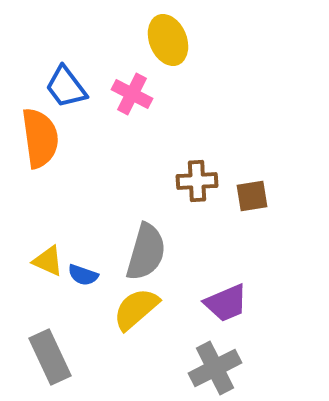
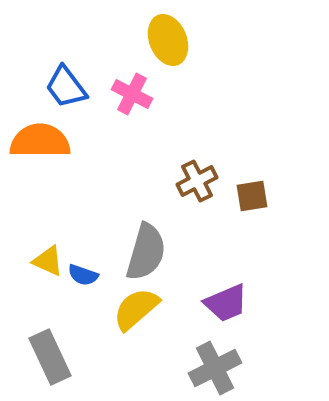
orange semicircle: moved 3 px down; rotated 82 degrees counterclockwise
brown cross: rotated 24 degrees counterclockwise
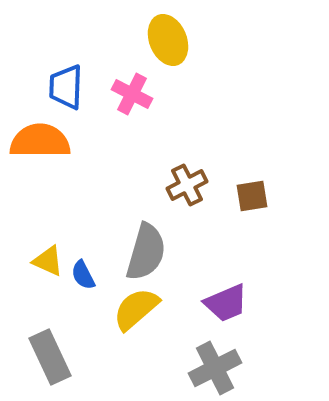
blue trapezoid: rotated 39 degrees clockwise
brown cross: moved 10 px left, 4 px down
blue semicircle: rotated 44 degrees clockwise
